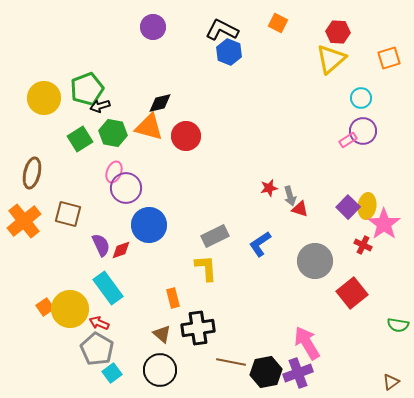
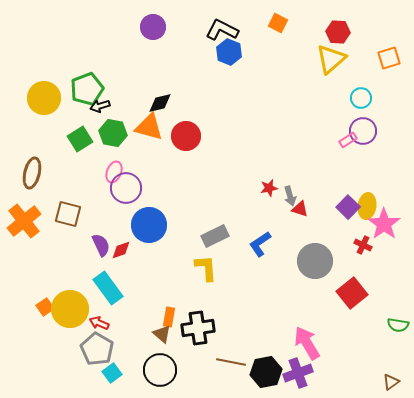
orange rectangle at (173, 298): moved 4 px left, 19 px down; rotated 24 degrees clockwise
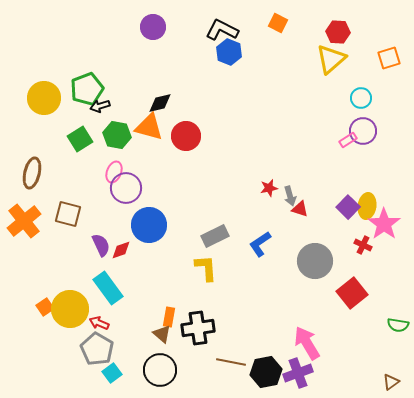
green hexagon at (113, 133): moved 4 px right, 2 px down
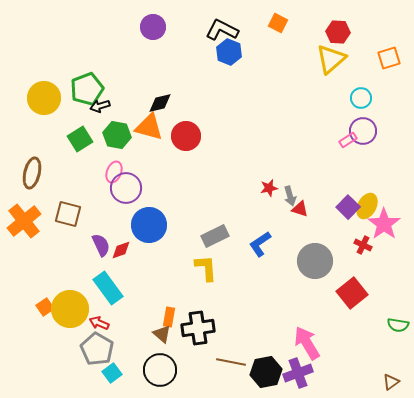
yellow ellipse at (367, 206): rotated 20 degrees clockwise
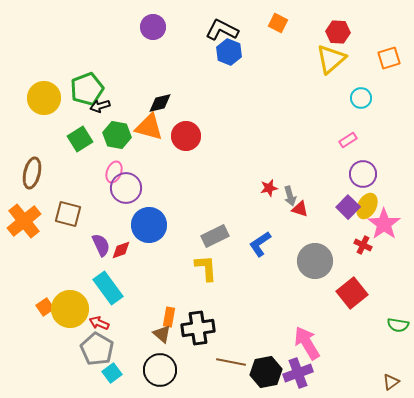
purple circle at (363, 131): moved 43 px down
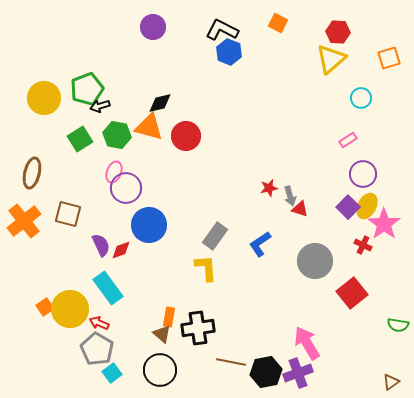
gray rectangle at (215, 236): rotated 28 degrees counterclockwise
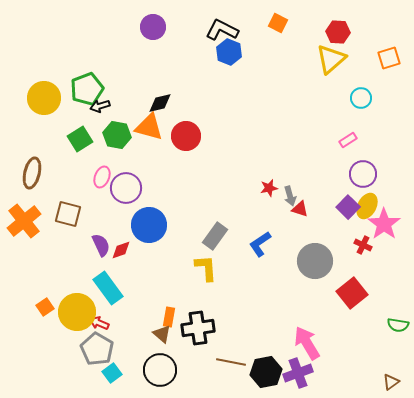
pink ellipse at (114, 172): moved 12 px left, 5 px down
yellow circle at (70, 309): moved 7 px right, 3 px down
